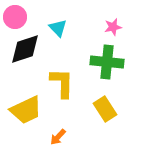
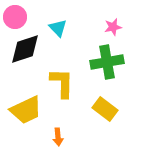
green cross: rotated 16 degrees counterclockwise
yellow rectangle: rotated 20 degrees counterclockwise
orange arrow: rotated 48 degrees counterclockwise
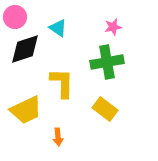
cyan triangle: rotated 12 degrees counterclockwise
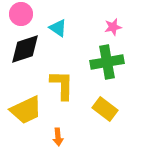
pink circle: moved 6 px right, 3 px up
yellow L-shape: moved 2 px down
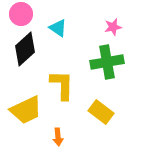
black diamond: rotated 24 degrees counterclockwise
yellow rectangle: moved 4 px left, 3 px down
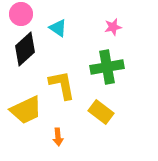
green cross: moved 5 px down
yellow L-shape: rotated 12 degrees counterclockwise
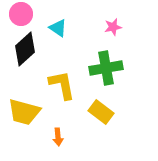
green cross: moved 1 px left, 1 px down
yellow trapezoid: moved 2 px left, 2 px down; rotated 40 degrees clockwise
